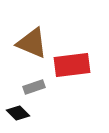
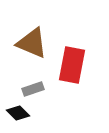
red rectangle: rotated 72 degrees counterclockwise
gray rectangle: moved 1 px left, 2 px down
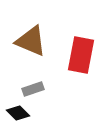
brown triangle: moved 1 px left, 2 px up
red rectangle: moved 9 px right, 10 px up
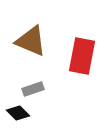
red rectangle: moved 1 px right, 1 px down
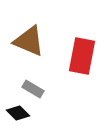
brown triangle: moved 2 px left
gray rectangle: rotated 50 degrees clockwise
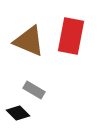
red rectangle: moved 11 px left, 20 px up
gray rectangle: moved 1 px right, 1 px down
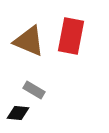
black diamond: rotated 40 degrees counterclockwise
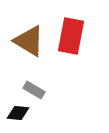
brown triangle: rotated 8 degrees clockwise
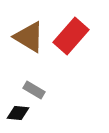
red rectangle: rotated 30 degrees clockwise
brown triangle: moved 4 px up
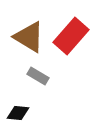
gray rectangle: moved 4 px right, 14 px up
